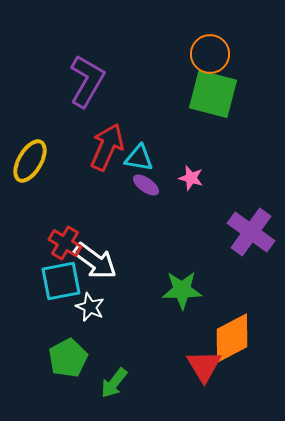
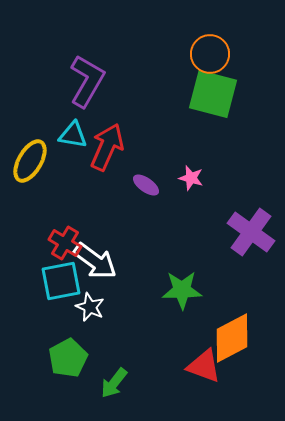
cyan triangle: moved 66 px left, 23 px up
red triangle: rotated 39 degrees counterclockwise
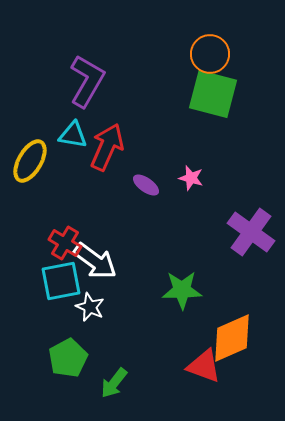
orange diamond: rotated 4 degrees clockwise
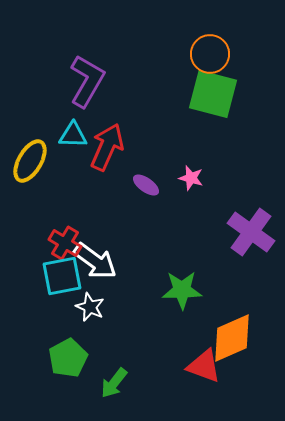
cyan triangle: rotated 8 degrees counterclockwise
cyan square: moved 1 px right, 5 px up
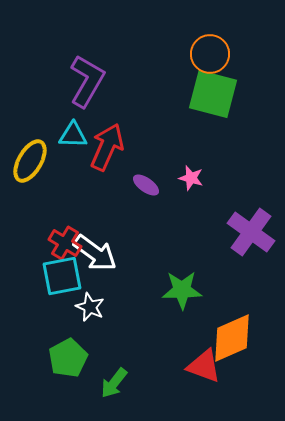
white arrow: moved 8 px up
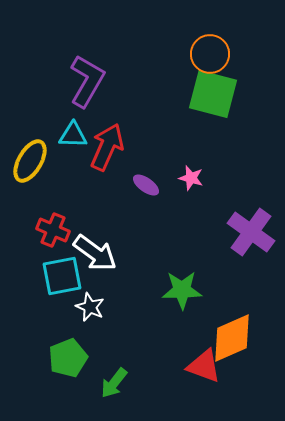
red cross: moved 12 px left, 13 px up; rotated 8 degrees counterclockwise
green pentagon: rotated 6 degrees clockwise
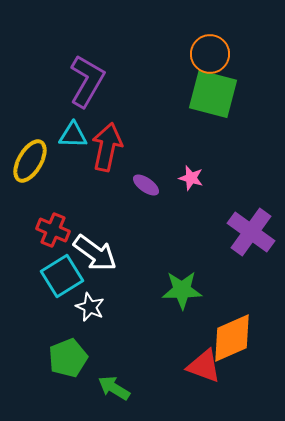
red arrow: rotated 12 degrees counterclockwise
cyan square: rotated 21 degrees counterclockwise
green arrow: moved 5 px down; rotated 84 degrees clockwise
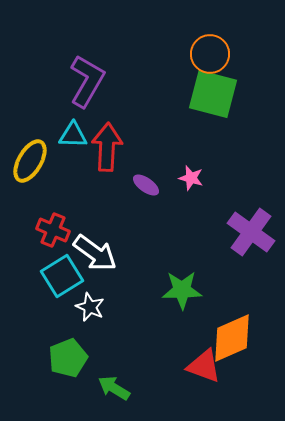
red arrow: rotated 9 degrees counterclockwise
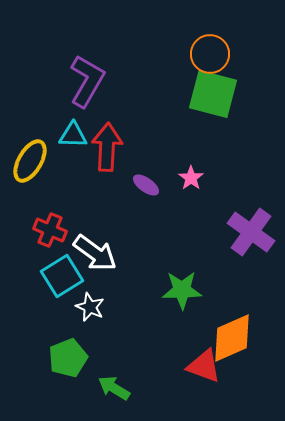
pink star: rotated 20 degrees clockwise
red cross: moved 3 px left
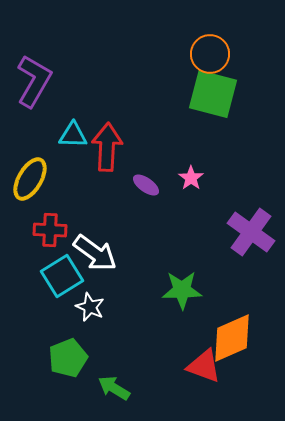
purple L-shape: moved 53 px left
yellow ellipse: moved 18 px down
red cross: rotated 20 degrees counterclockwise
